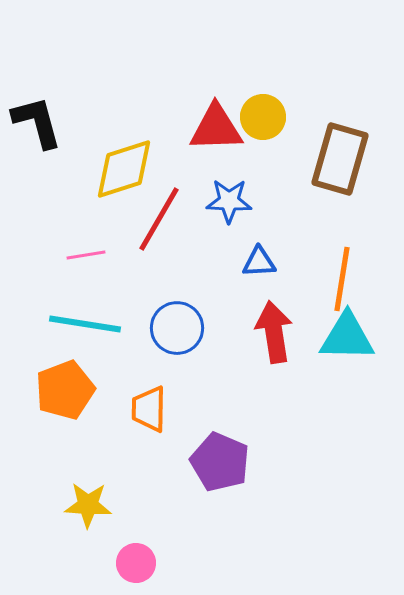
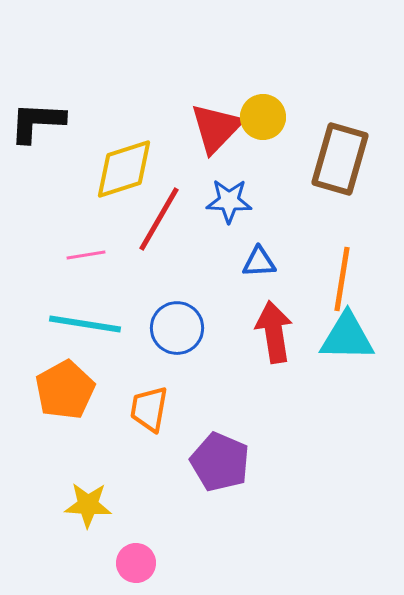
black L-shape: rotated 72 degrees counterclockwise
red triangle: rotated 44 degrees counterclockwise
orange pentagon: rotated 8 degrees counterclockwise
orange trapezoid: rotated 9 degrees clockwise
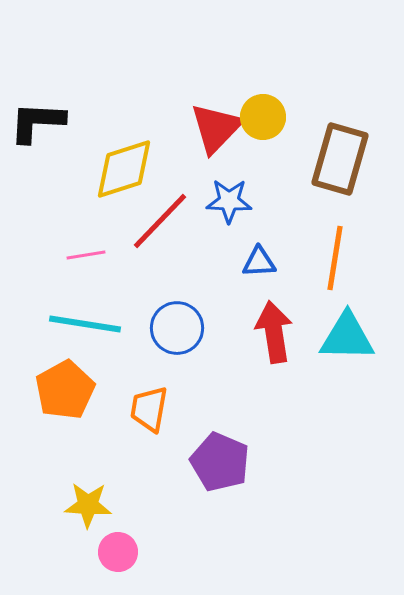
red line: moved 1 px right, 2 px down; rotated 14 degrees clockwise
orange line: moved 7 px left, 21 px up
pink circle: moved 18 px left, 11 px up
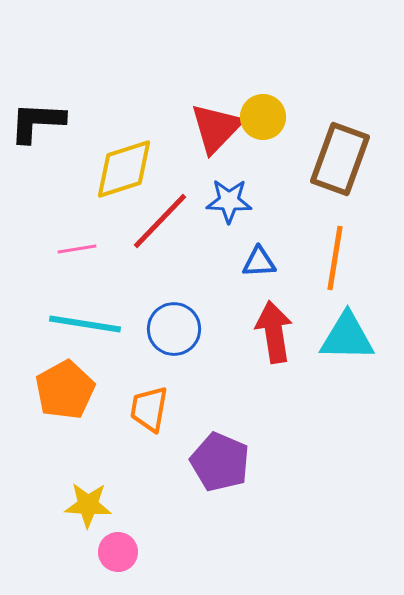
brown rectangle: rotated 4 degrees clockwise
pink line: moved 9 px left, 6 px up
blue circle: moved 3 px left, 1 px down
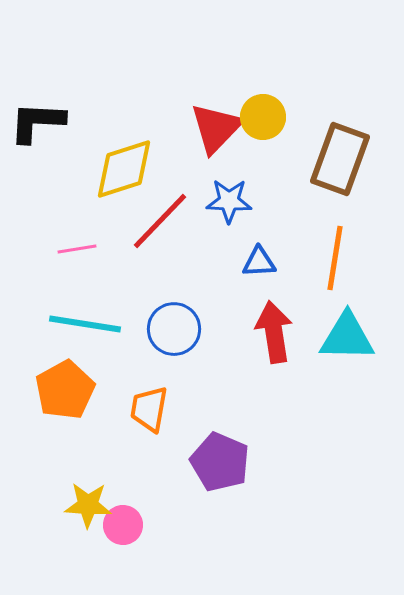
pink circle: moved 5 px right, 27 px up
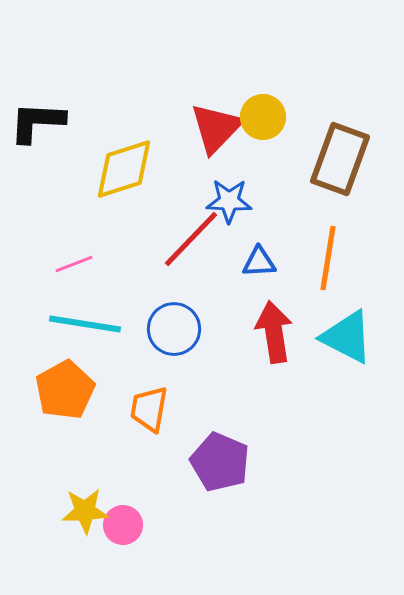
red line: moved 31 px right, 18 px down
pink line: moved 3 px left, 15 px down; rotated 12 degrees counterclockwise
orange line: moved 7 px left
cyan triangle: rotated 26 degrees clockwise
yellow star: moved 3 px left, 6 px down; rotated 6 degrees counterclockwise
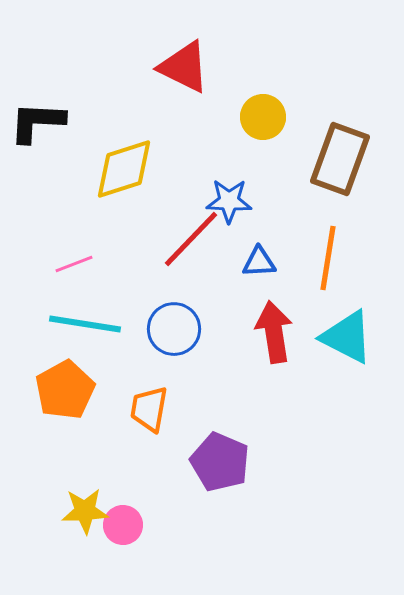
red triangle: moved 32 px left, 61 px up; rotated 48 degrees counterclockwise
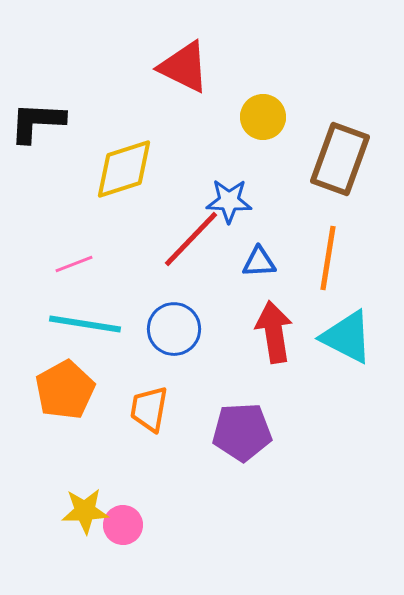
purple pentagon: moved 22 px right, 30 px up; rotated 26 degrees counterclockwise
